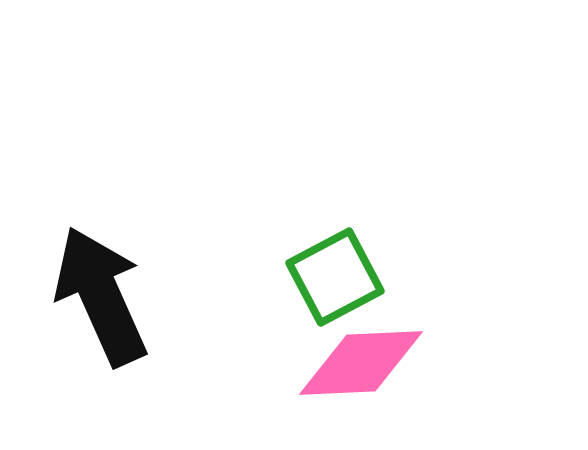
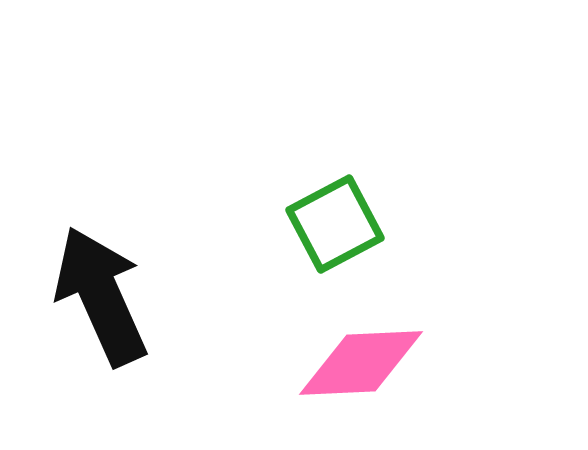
green square: moved 53 px up
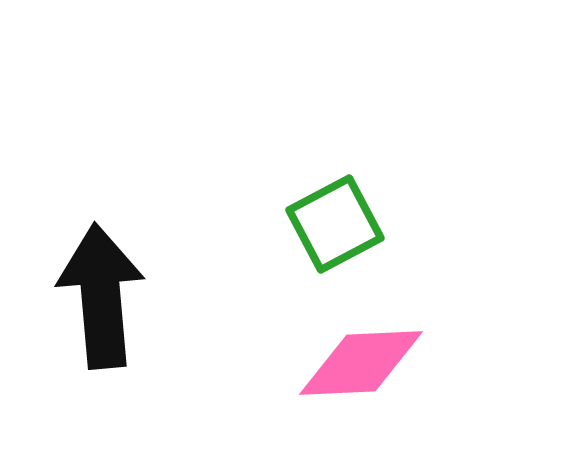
black arrow: rotated 19 degrees clockwise
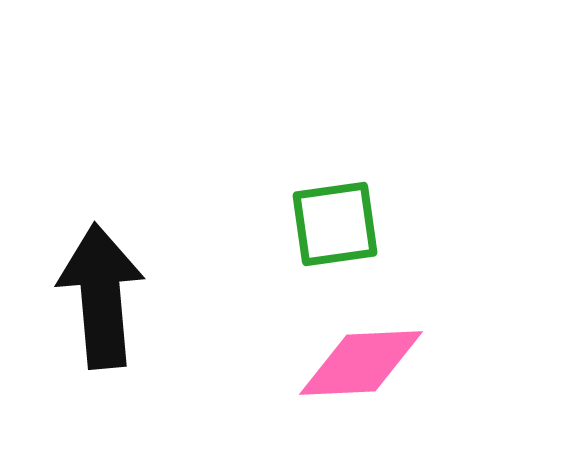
green square: rotated 20 degrees clockwise
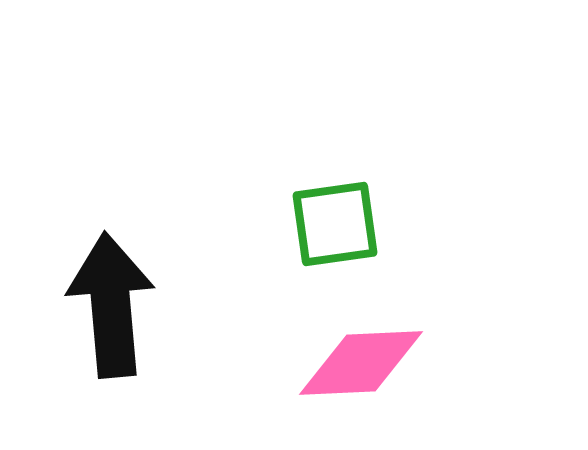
black arrow: moved 10 px right, 9 px down
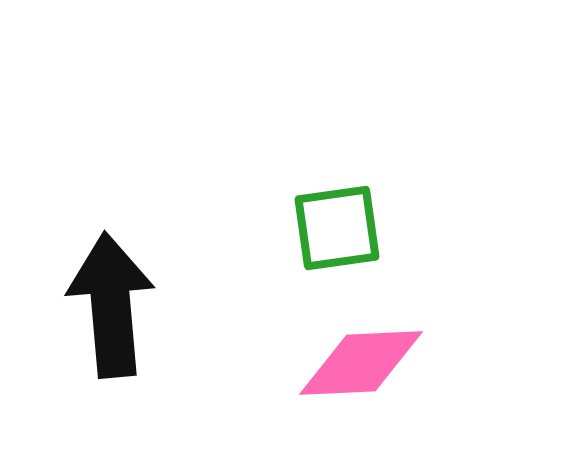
green square: moved 2 px right, 4 px down
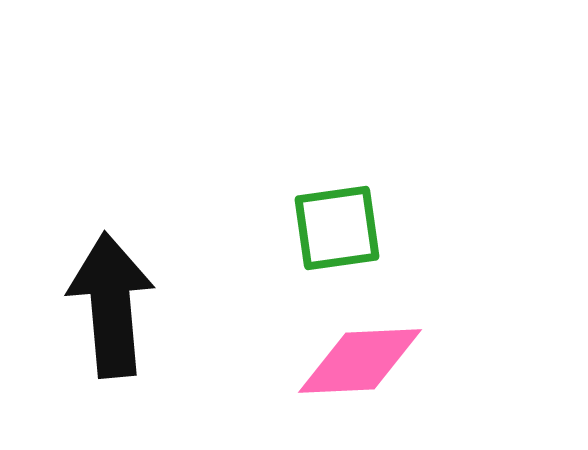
pink diamond: moved 1 px left, 2 px up
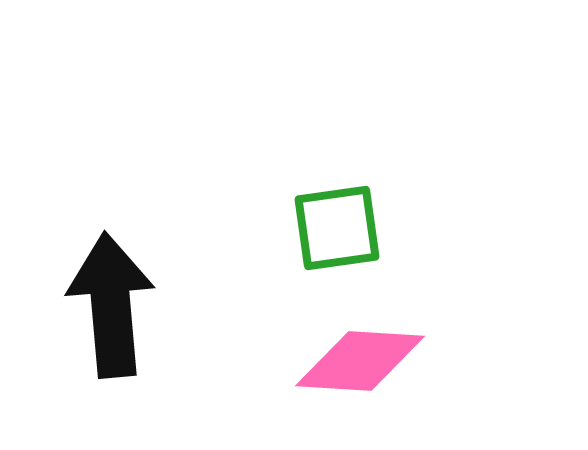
pink diamond: rotated 6 degrees clockwise
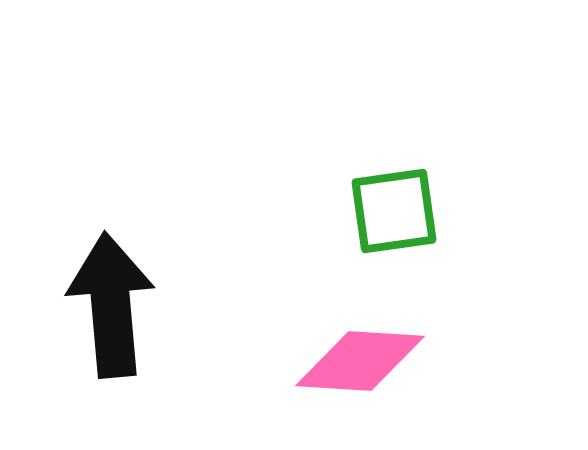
green square: moved 57 px right, 17 px up
